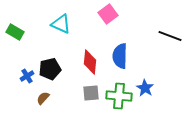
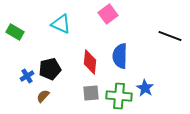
brown semicircle: moved 2 px up
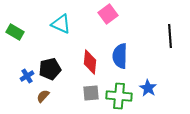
black line: rotated 65 degrees clockwise
blue star: moved 3 px right
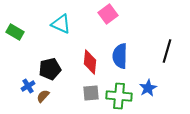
black line: moved 3 px left, 15 px down; rotated 20 degrees clockwise
blue cross: moved 1 px right, 10 px down
blue star: rotated 12 degrees clockwise
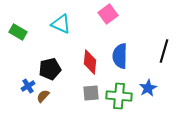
green rectangle: moved 3 px right
black line: moved 3 px left
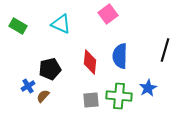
green rectangle: moved 6 px up
black line: moved 1 px right, 1 px up
gray square: moved 7 px down
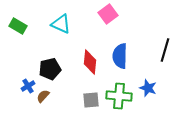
blue star: rotated 24 degrees counterclockwise
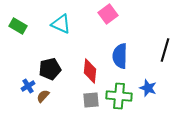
red diamond: moved 9 px down
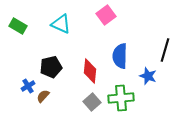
pink square: moved 2 px left, 1 px down
black pentagon: moved 1 px right, 2 px up
blue star: moved 12 px up
green cross: moved 2 px right, 2 px down; rotated 10 degrees counterclockwise
gray square: moved 1 px right, 2 px down; rotated 36 degrees counterclockwise
